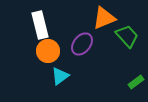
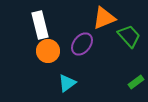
green trapezoid: moved 2 px right
cyan triangle: moved 7 px right, 7 px down
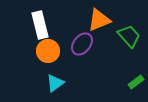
orange triangle: moved 5 px left, 2 px down
cyan triangle: moved 12 px left
